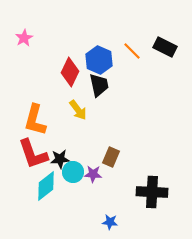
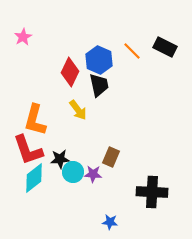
pink star: moved 1 px left, 1 px up
red L-shape: moved 5 px left, 4 px up
cyan diamond: moved 12 px left, 8 px up
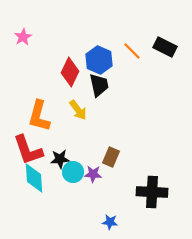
orange L-shape: moved 4 px right, 4 px up
cyan diamond: rotated 56 degrees counterclockwise
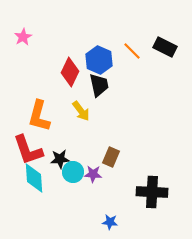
yellow arrow: moved 3 px right, 1 px down
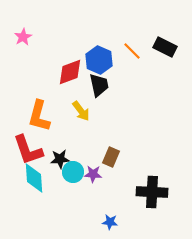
red diamond: rotated 44 degrees clockwise
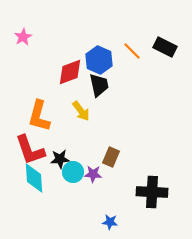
red L-shape: moved 2 px right
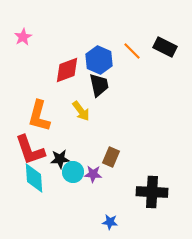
red diamond: moved 3 px left, 2 px up
